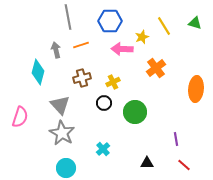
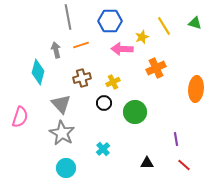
orange cross: rotated 12 degrees clockwise
gray triangle: moved 1 px right, 1 px up
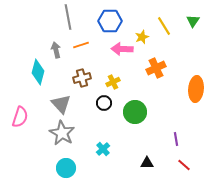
green triangle: moved 2 px left, 2 px up; rotated 48 degrees clockwise
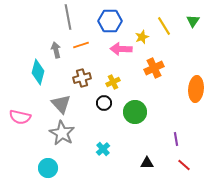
pink arrow: moved 1 px left
orange cross: moved 2 px left
pink semicircle: rotated 85 degrees clockwise
cyan circle: moved 18 px left
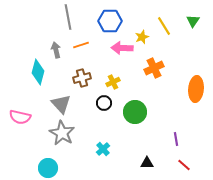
pink arrow: moved 1 px right, 1 px up
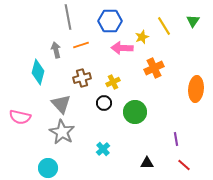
gray star: moved 1 px up
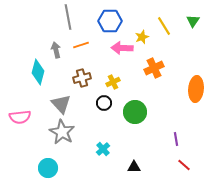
pink semicircle: rotated 20 degrees counterclockwise
black triangle: moved 13 px left, 4 px down
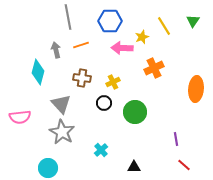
brown cross: rotated 24 degrees clockwise
cyan cross: moved 2 px left, 1 px down
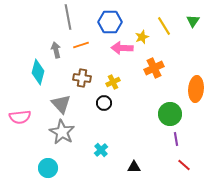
blue hexagon: moved 1 px down
green circle: moved 35 px right, 2 px down
